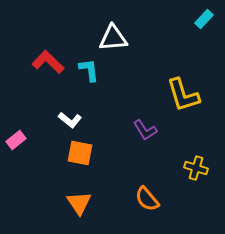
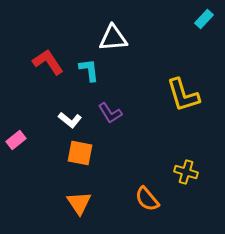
red L-shape: rotated 12 degrees clockwise
purple L-shape: moved 35 px left, 17 px up
yellow cross: moved 10 px left, 4 px down
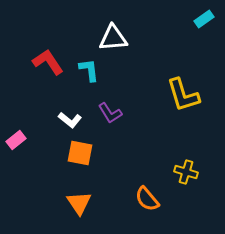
cyan rectangle: rotated 12 degrees clockwise
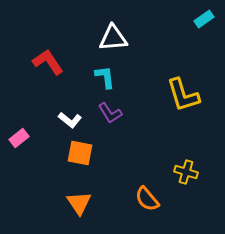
cyan L-shape: moved 16 px right, 7 px down
pink rectangle: moved 3 px right, 2 px up
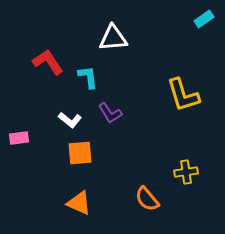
cyan L-shape: moved 17 px left
pink rectangle: rotated 30 degrees clockwise
orange square: rotated 16 degrees counterclockwise
yellow cross: rotated 25 degrees counterclockwise
orange triangle: rotated 32 degrees counterclockwise
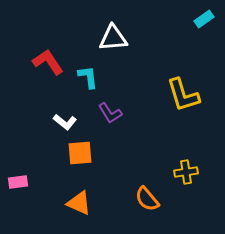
white L-shape: moved 5 px left, 2 px down
pink rectangle: moved 1 px left, 44 px down
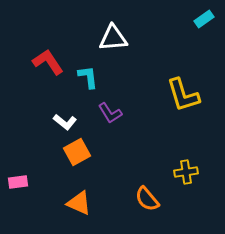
orange square: moved 3 px left, 1 px up; rotated 24 degrees counterclockwise
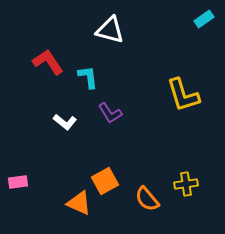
white triangle: moved 3 px left, 8 px up; rotated 20 degrees clockwise
orange square: moved 28 px right, 29 px down
yellow cross: moved 12 px down
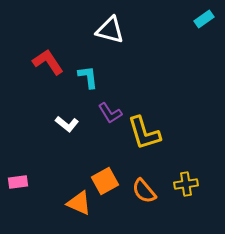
yellow L-shape: moved 39 px left, 38 px down
white L-shape: moved 2 px right, 2 px down
orange semicircle: moved 3 px left, 8 px up
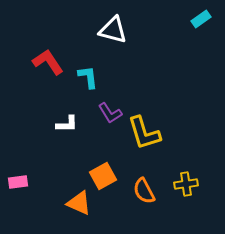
cyan rectangle: moved 3 px left
white triangle: moved 3 px right
white L-shape: rotated 40 degrees counterclockwise
orange square: moved 2 px left, 5 px up
orange semicircle: rotated 12 degrees clockwise
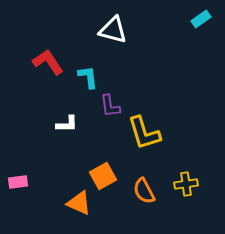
purple L-shape: moved 7 px up; rotated 25 degrees clockwise
